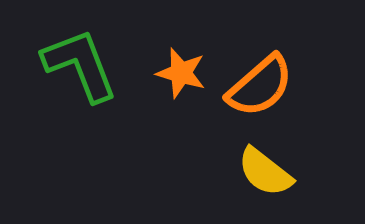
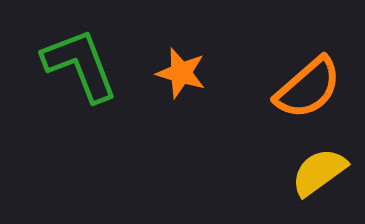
orange semicircle: moved 48 px right, 2 px down
yellow semicircle: moved 54 px right; rotated 106 degrees clockwise
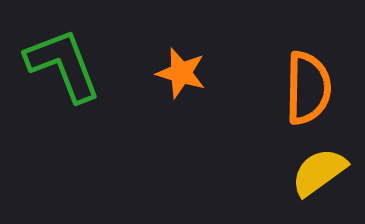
green L-shape: moved 17 px left
orange semicircle: rotated 48 degrees counterclockwise
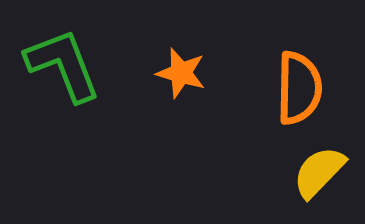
orange semicircle: moved 9 px left
yellow semicircle: rotated 10 degrees counterclockwise
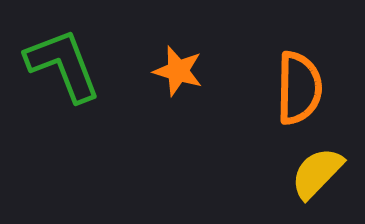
orange star: moved 3 px left, 2 px up
yellow semicircle: moved 2 px left, 1 px down
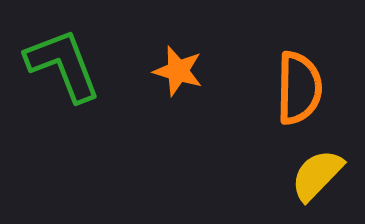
yellow semicircle: moved 2 px down
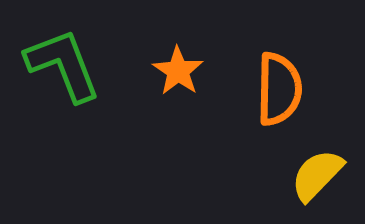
orange star: rotated 18 degrees clockwise
orange semicircle: moved 20 px left, 1 px down
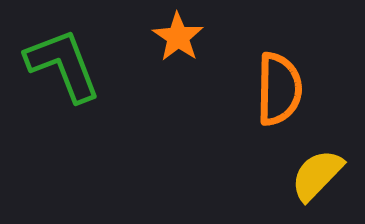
orange star: moved 34 px up
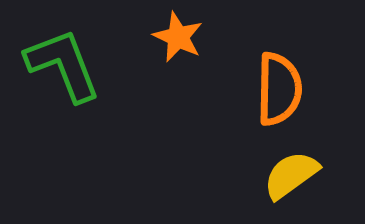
orange star: rotated 9 degrees counterclockwise
yellow semicircle: moved 26 px left; rotated 10 degrees clockwise
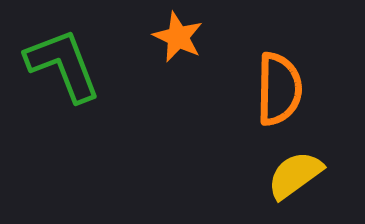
yellow semicircle: moved 4 px right
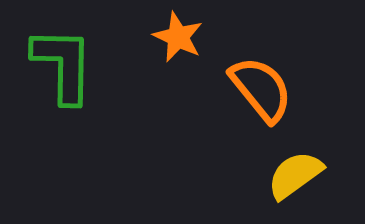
green L-shape: rotated 22 degrees clockwise
orange semicircle: moved 18 px left; rotated 40 degrees counterclockwise
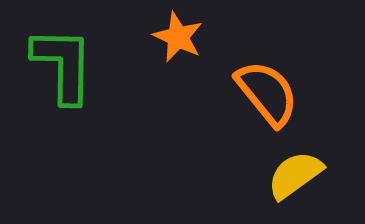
orange semicircle: moved 6 px right, 4 px down
